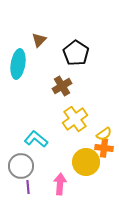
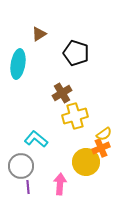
brown triangle: moved 6 px up; rotated 14 degrees clockwise
black pentagon: rotated 15 degrees counterclockwise
brown cross: moved 7 px down
yellow cross: moved 3 px up; rotated 20 degrees clockwise
orange cross: moved 3 px left; rotated 30 degrees counterclockwise
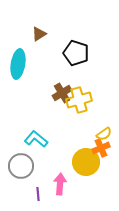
yellow cross: moved 4 px right, 16 px up
purple line: moved 10 px right, 7 px down
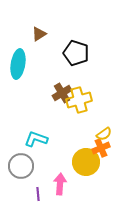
cyan L-shape: rotated 20 degrees counterclockwise
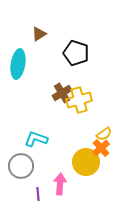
orange cross: rotated 18 degrees counterclockwise
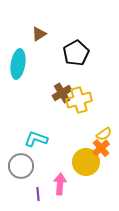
black pentagon: rotated 25 degrees clockwise
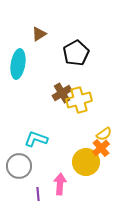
gray circle: moved 2 px left
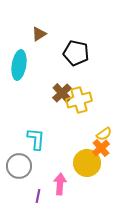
black pentagon: rotated 30 degrees counterclockwise
cyan ellipse: moved 1 px right, 1 px down
brown cross: rotated 12 degrees counterclockwise
cyan L-shape: rotated 75 degrees clockwise
yellow circle: moved 1 px right, 1 px down
purple line: moved 2 px down; rotated 16 degrees clockwise
